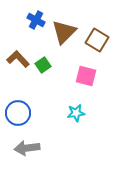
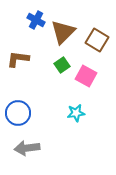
brown triangle: moved 1 px left
brown L-shape: rotated 40 degrees counterclockwise
green square: moved 19 px right
pink square: rotated 15 degrees clockwise
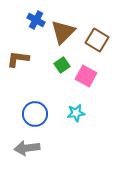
blue circle: moved 17 px right, 1 px down
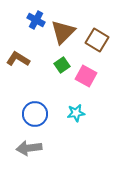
brown L-shape: rotated 25 degrees clockwise
gray arrow: moved 2 px right
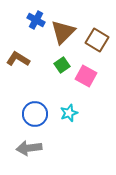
cyan star: moved 7 px left; rotated 12 degrees counterclockwise
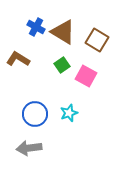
blue cross: moved 7 px down
brown triangle: rotated 44 degrees counterclockwise
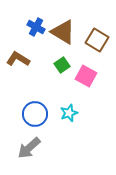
gray arrow: rotated 35 degrees counterclockwise
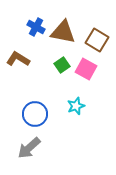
brown triangle: rotated 20 degrees counterclockwise
pink square: moved 7 px up
cyan star: moved 7 px right, 7 px up
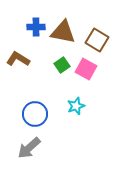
blue cross: rotated 30 degrees counterclockwise
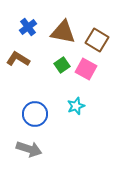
blue cross: moved 8 px left; rotated 36 degrees counterclockwise
gray arrow: moved 1 px down; rotated 120 degrees counterclockwise
